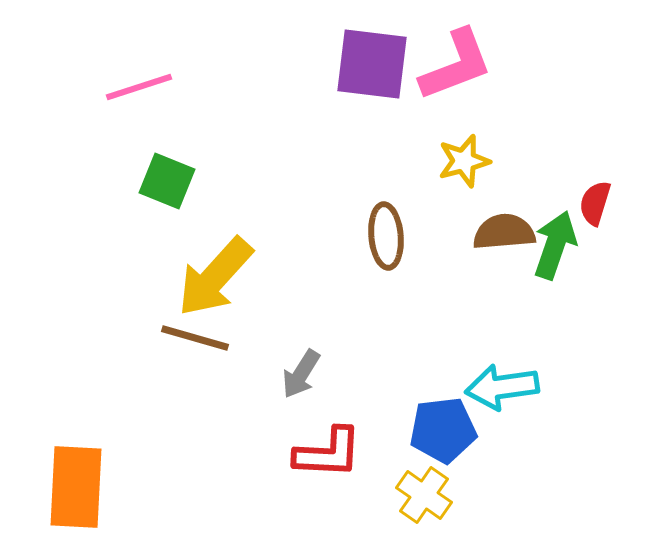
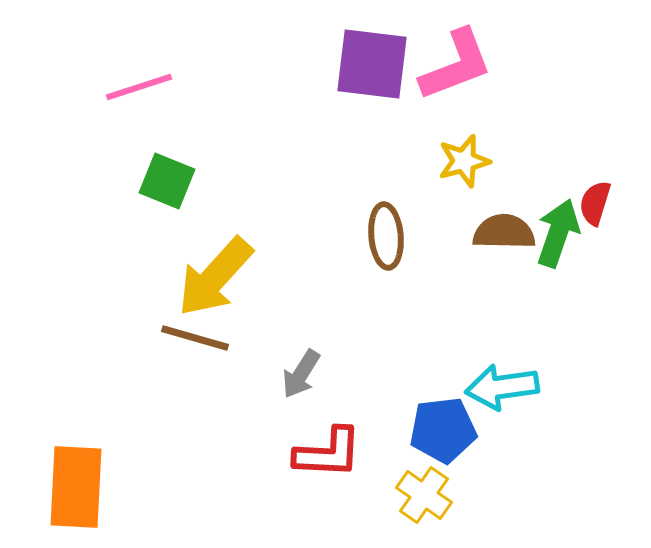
brown semicircle: rotated 6 degrees clockwise
green arrow: moved 3 px right, 12 px up
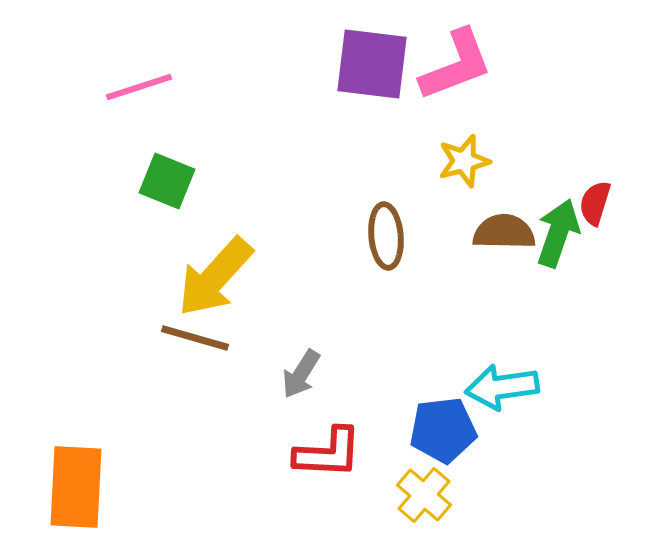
yellow cross: rotated 6 degrees clockwise
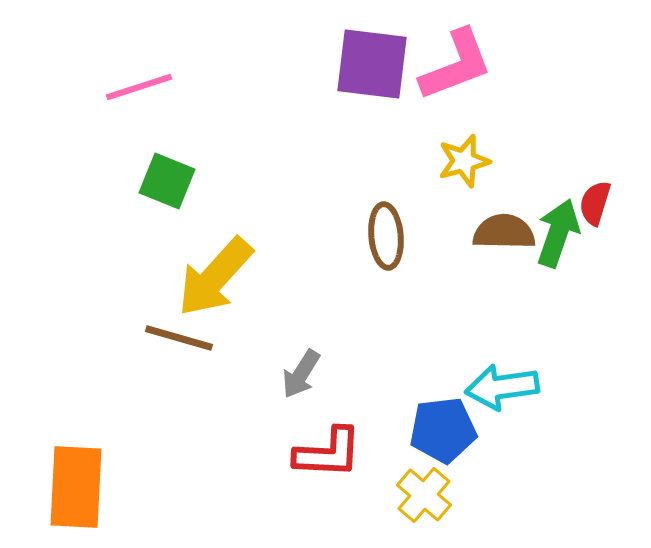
brown line: moved 16 px left
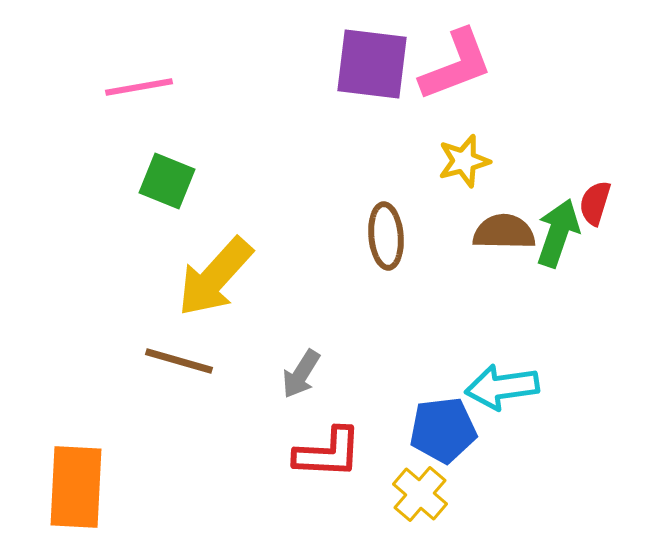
pink line: rotated 8 degrees clockwise
brown line: moved 23 px down
yellow cross: moved 4 px left, 1 px up
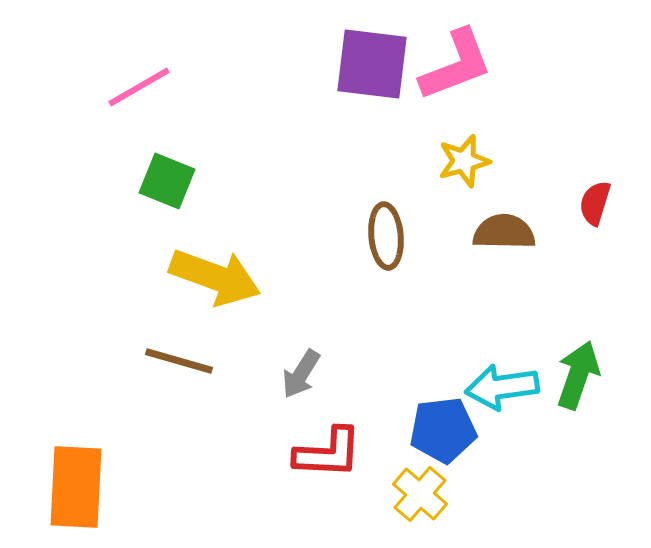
pink line: rotated 20 degrees counterclockwise
green arrow: moved 20 px right, 142 px down
yellow arrow: rotated 112 degrees counterclockwise
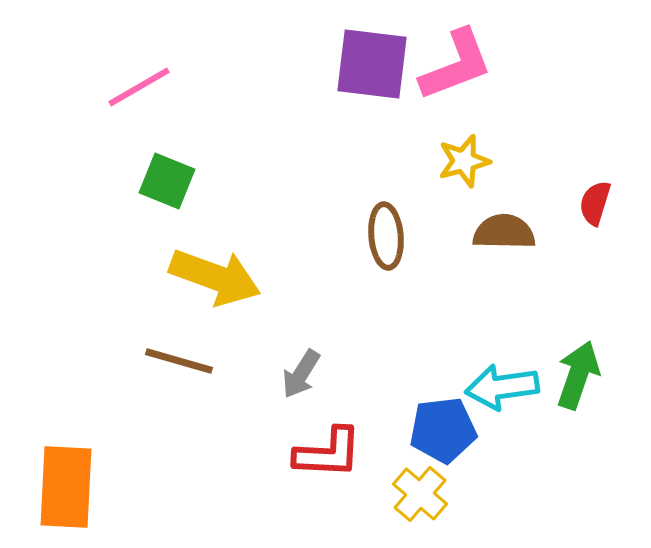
orange rectangle: moved 10 px left
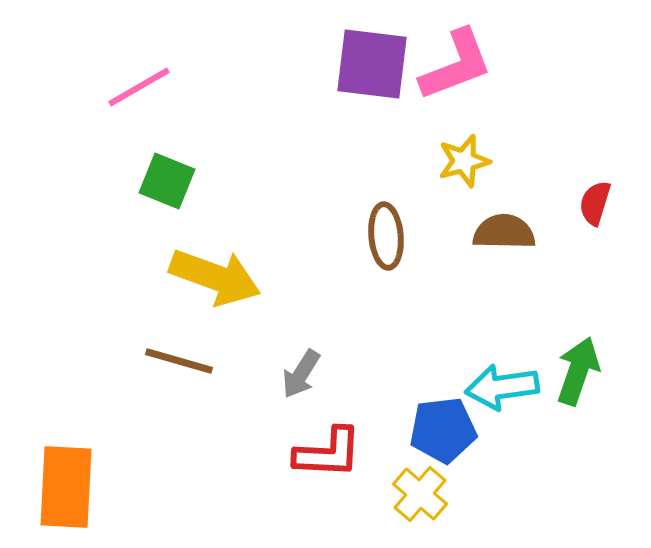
green arrow: moved 4 px up
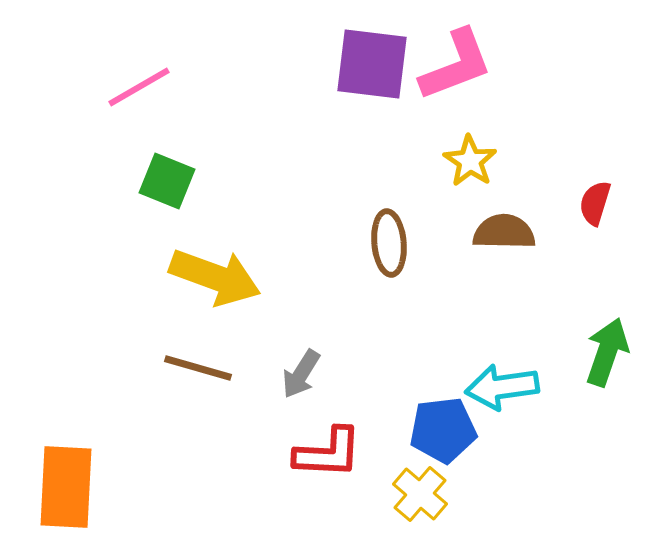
yellow star: moved 6 px right; rotated 24 degrees counterclockwise
brown ellipse: moved 3 px right, 7 px down
brown line: moved 19 px right, 7 px down
green arrow: moved 29 px right, 19 px up
